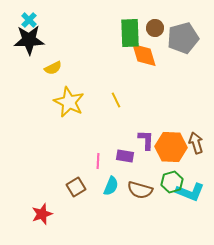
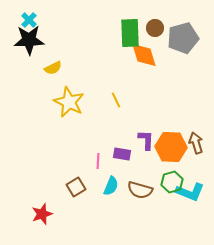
purple rectangle: moved 3 px left, 2 px up
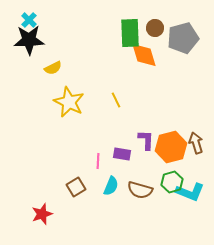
orange hexagon: rotated 16 degrees counterclockwise
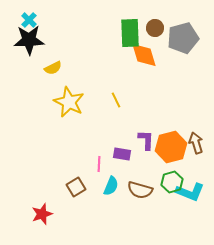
pink line: moved 1 px right, 3 px down
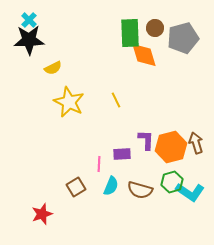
purple rectangle: rotated 12 degrees counterclockwise
cyan L-shape: rotated 12 degrees clockwise
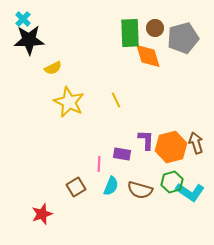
cyan cross: moved 6 px left, 1 px up
orange diamond: moved 4 px right, 1 px down
purple rectangle: rotated 12 degrees clockwise
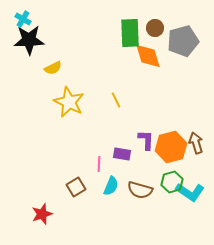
cyan cross: rotated 14 degrees counterclockwise
gray pentagon: moved 3 px down
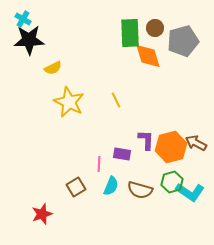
brown arrow: rotated 45 degrees counterclockwise
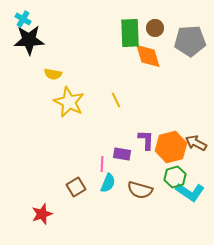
gray pentagon: moved 7 px right; rotated 12 degrees clockwise
yellow semicircle: moved 6 px down; rotated 36 degrees clockwise
pink line: moved 3 px right
green hexagon: moved 3 px right, 5 px up
cyan semicircle: moved 3 px left, 3 px up
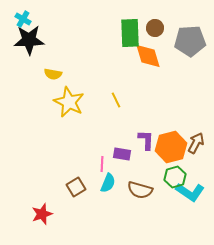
brown arrow: rotated 90 degrees clockwise
